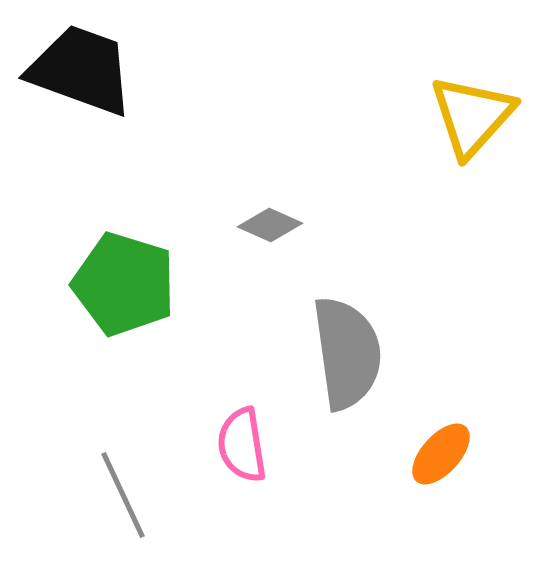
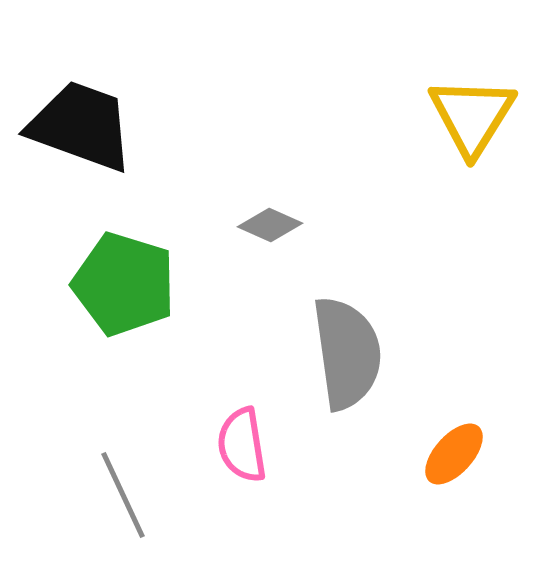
black trapezoid: moved 56 px down
yellow triangle: rotated 10 degrees counterclockwise
orange ellipse: moved 13 px right
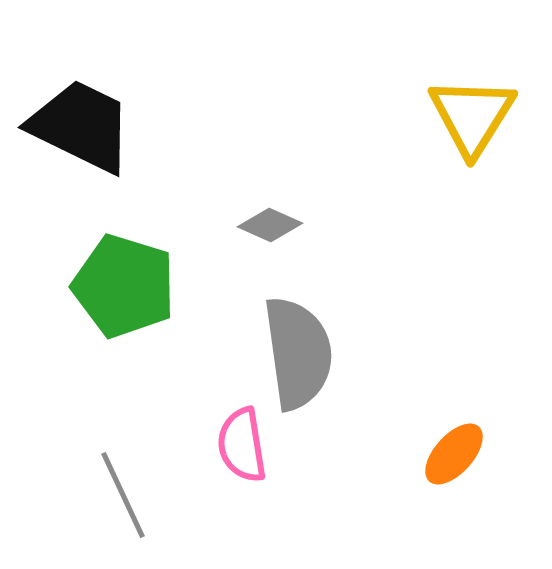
black trapezoid: rotated 6 degrees clockwise
green pentagon: moved 2 px down
gray semicircle: moved 49 px left
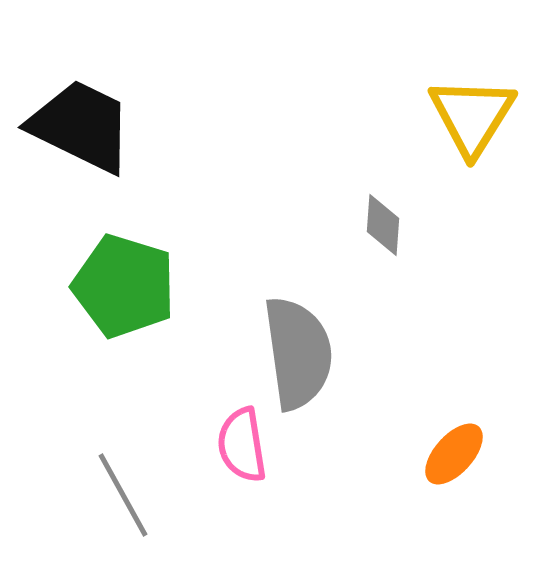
gray diamond: moved 113 px right; rotated 70 degrees clockwise
gray line: rotated 4 degrees counterclockwise
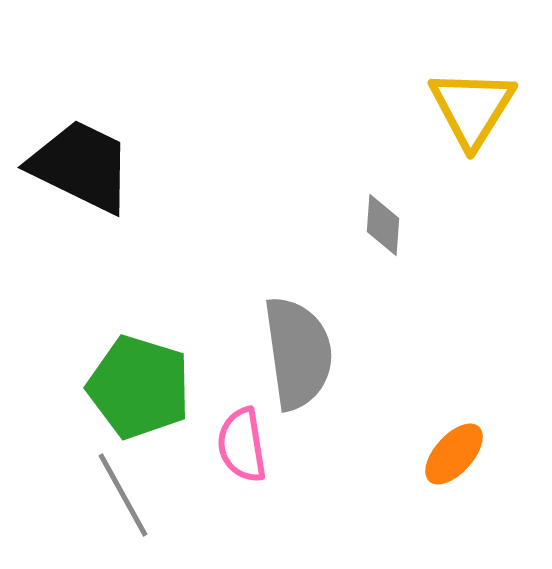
yellow triangle: moved 8 px up
black trapezoid: moved 40 px down
green pentagon: moved 15 px right, 101 px down
